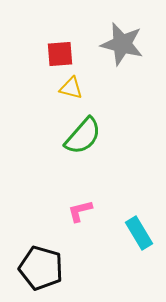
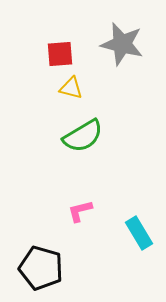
green semicircle: rotated 18 degrees clockwise
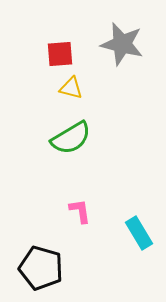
green semicircle: moved 12 px left, 2 px down
pink L-shape: rotated 96 degrees clockwise
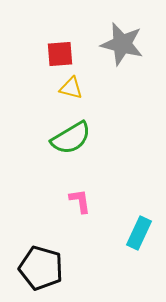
pink L-shape: moved 10 px up
cyan rectangle: rotated 56 degrees clockwise
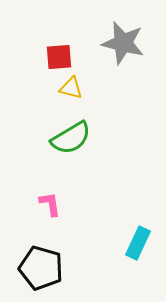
gray star: moved 1 px right, 1 px up
red square: moved 1 px left, 3 px down
pink L-shape: moved 30 px left, 3 px down
cyan rectangle: moved 1 px left, 10 px down
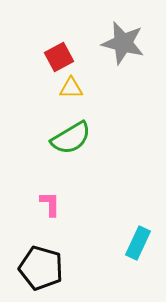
red square: rotated 24 degrees counterclockwise
yellow triangle: rotated 15 degrees counterclockwise
pink L-shape: rotated 8 degrees clockwise
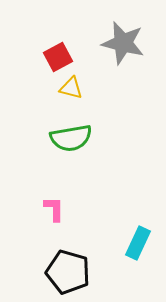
red square: moved 1 px left
yellow triangle: rotated 15 degrees clockwise
green semicircle: rotated 21 degrees clockwise
pink L-shape: moved 4 px right, 5 px down
black pentagon: moved 27 px right, 4 px down
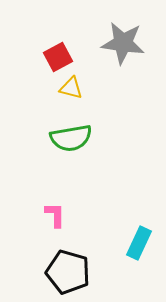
gray star: rotated 6 degrees counterclockwise
pink L-shape: moved 1 px right, 6 px down
cyan rectangle: moved 1 px right
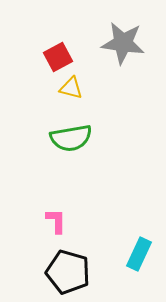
pink L-shape: moved 1 px right, 6 px down
cyan rectangle: moved 11 px down
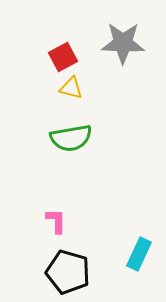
gray star: rotated 6 degrees counterclockwise
red square: moved 5 px right
